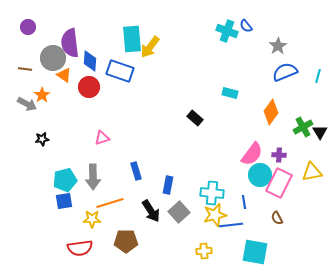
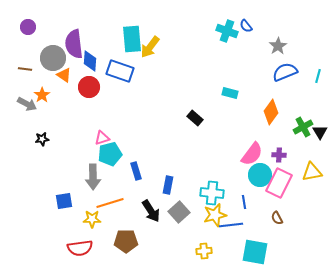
purple semicircle at (70, 43): moved 4 px right, 1 px down
cyan pentagon at (65, 180): moved 45 px right, 26 px up
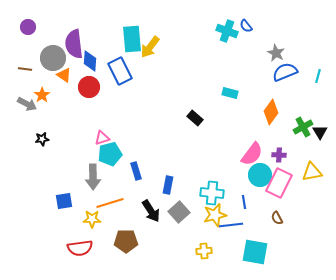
gray star at (278, 46): moved 2 px left, 7 px down; rotated 12 degrees counterclockwise
blue rectangle at (120, 71): rotated 44 degrees clockwise
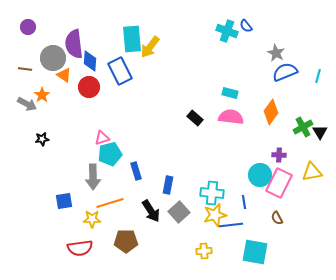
pink semicircle at (252, 154): moved 21 px left, 37 px up; rotated 120 degrees counterclockwise
